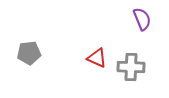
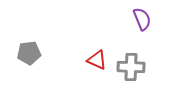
red triangle: moved 2 px down
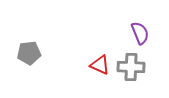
purple semicircle: moved 2 px left, 14 px down
red triangle: moved 3 px right, 5 px down
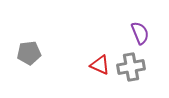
gray cross: rotated 12 degrees counterclockwise
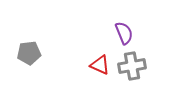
purple semicircle: moved 16 px left
gray cross: moved 1 px right, 1 px up
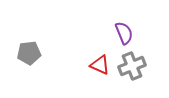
gray cross: rotated 12 degrees counterclockwise
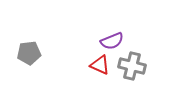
purple semicircle: moved 12 px left, 8 px down; rotated 90 degrees clockwise
gray cross: rotated 36 degrees clockwise
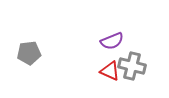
red triangle: moved 10 px right, 6 px down
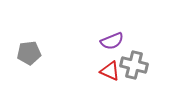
gray cross: moved 2 px right, 1 px up
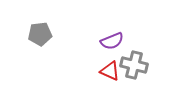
gray pentagon: moved 11 px right, 19 px up
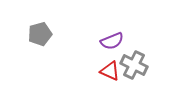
gray pentagon: rotated 10 degrees counterclockwise
gray cross: rotated 12 degrees clockwise
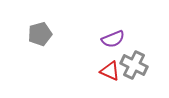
purple semicircle: moved 1 px right, 2 px up
